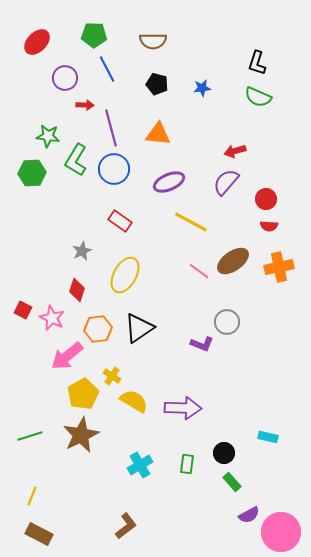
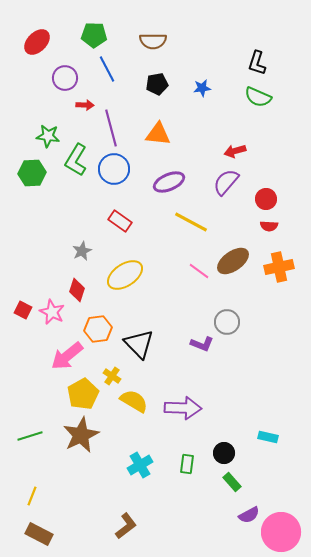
black pentagon at (157, 84): rotated 25 degrees counterclockwise
yellow ellipse at (125, 275): rotated 27 degrees clockwise
pink star at (52, 318): moved 6 px up
black triangle at (139, 328): moved 16 px down; rotated 40 degrees counterclockwise
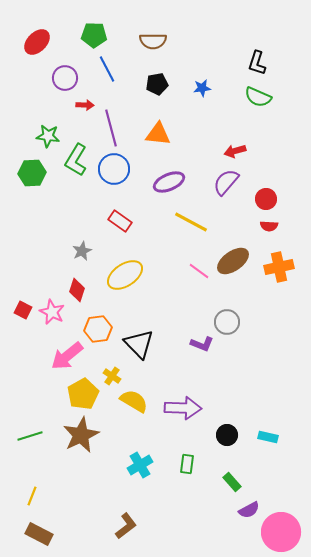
black circle at (224, 453): moved 3 px right, 18 px up
purple semicircle at (249, 515): moved 5 px up
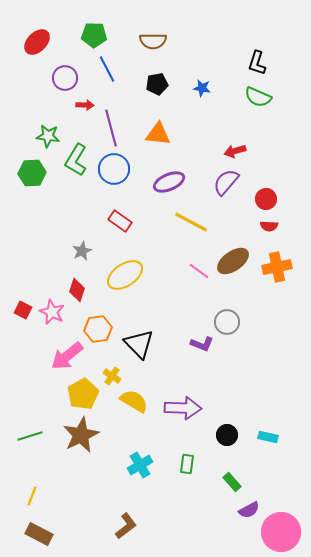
blue star at (202, 88): rotated 18 degrees clockwise
orange cross at (279, 267): moved 2 px left
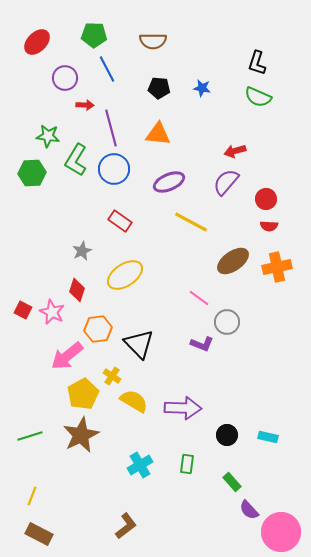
black pentagon at (157, 84): moved 2 px right, 4 px down; rotated 15 degrees clockwise
pink line at (199, 271): moved 27 px down
purple semicircle at (249, 510): rotated 75 degrees clockwise
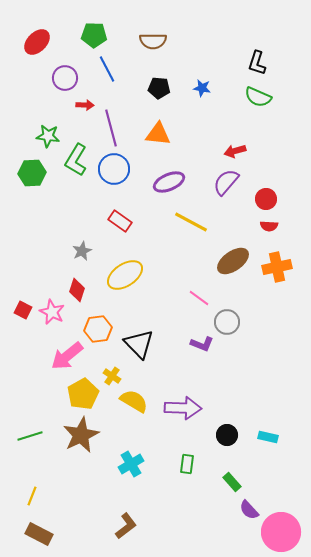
cyan cross at (140, 465): moved 9 px left, 1 px up
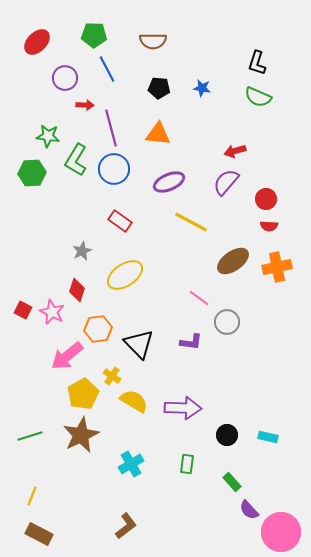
purple L-shape at (202, 344): moved 11 px left, 2 px up; rotated 15 degrees counterclockwise
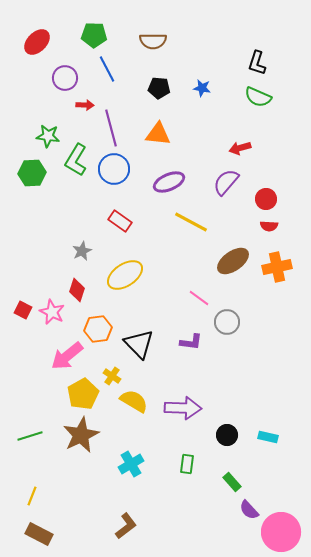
red arrow at (235, 151): moved 5 px right, 3 px up
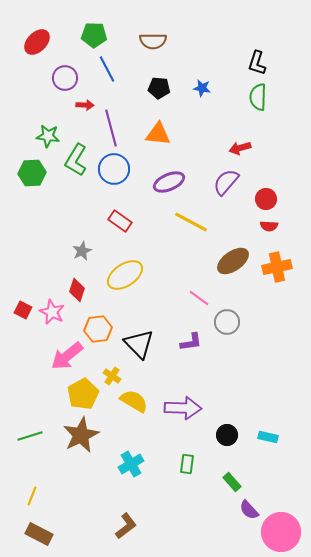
green semicircle at (258, 97): rotated 68 degrees clockwise
purple L-shape at (191, 342): rotated 15 degrees counterclockwise
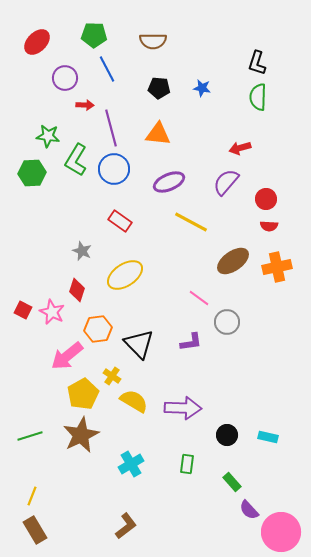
gray star at (82, 251): rotated 24 degrees counterclockwise
brown rectangle at (39, 534): moved 4 px left, 4 px up; rotated 32 degrees clockwise
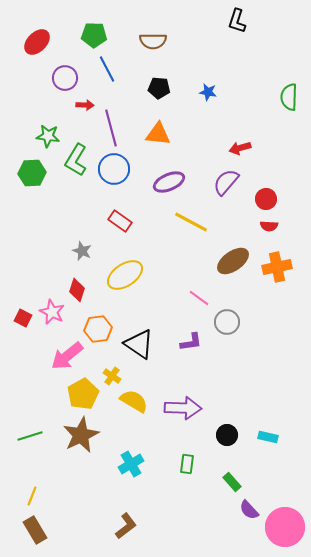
black L-shape at (257, 63): moved 20 px left, 42 px up
blue star at (202, 88): moved 6 px right, 4 px down
green semicircle at (258, 97): moved 31 px right
red square at (23, 310): moved 8 px down
black triangle at (139, 344): rotated 12 degrees counterclockwise
pink circle at (281, 532): moved 4 px right, 5 px up
